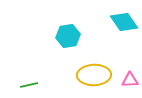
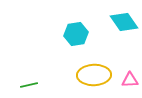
cyan hexagon: moved 8 px right, 2 px up
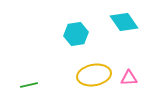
yellow ellipse: rotated 8 degrees counterclockwise
pink triangle: moved 1 px left, 2 px up
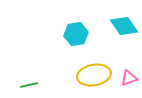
cyan diamond: moved 4 px down
pink triangle: rotated 18 degrees counterclockwise
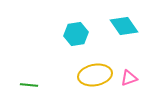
yellow ellipse: moved 1 px right
green line: rotated 18 degrees clockwise
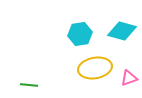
cyan diamond: moved 2 px left, 5 px down; rotated 40 degrees counterclockwise
cyan hexagon: moved 4 px right
yellow ellipse: moved 7 px up
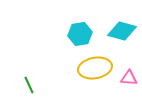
pink triangle: rotated 24 degrees clockwise
green line: rotated 60 degrees clockwise
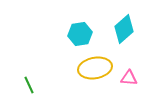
cyan diamond: moved 2 px right, 2 px up; rotated 56 degrees counterclockwise
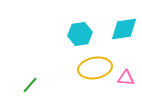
cyan diamond: rotated 32 degrees clockwise
pink triangle: moved 3 px left
green line: moved 1 px right; rotated 66 degrees clockwise
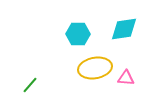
cyan hexagon: moved 2 px left; rotated 10 degrees clockwise
